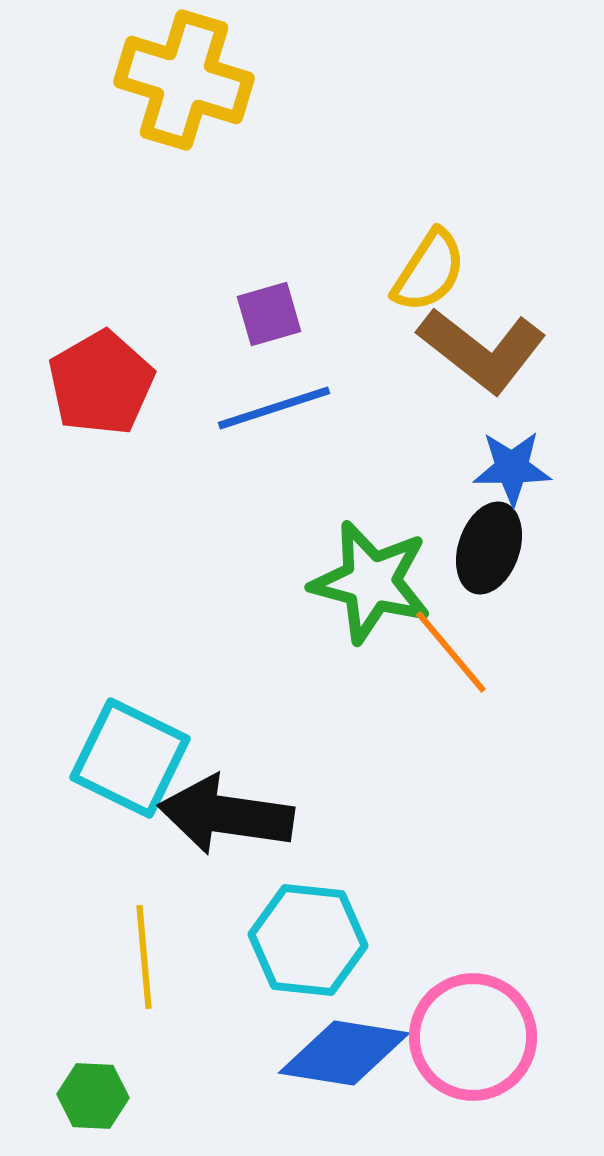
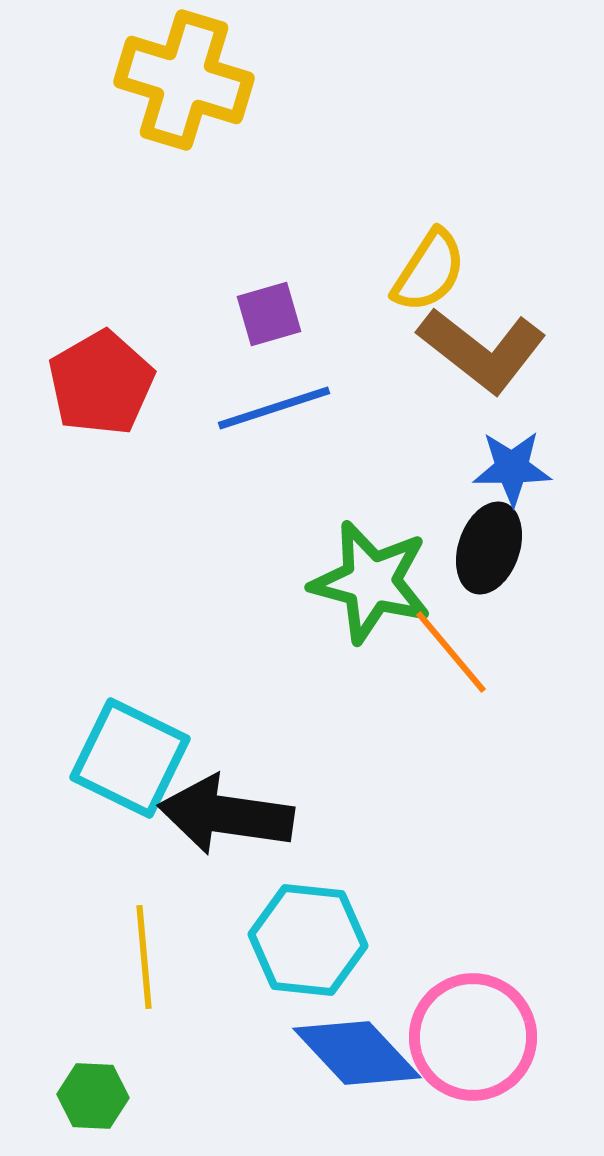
blue diamond: moved 13 px right; rotated 38 degrees clockwise
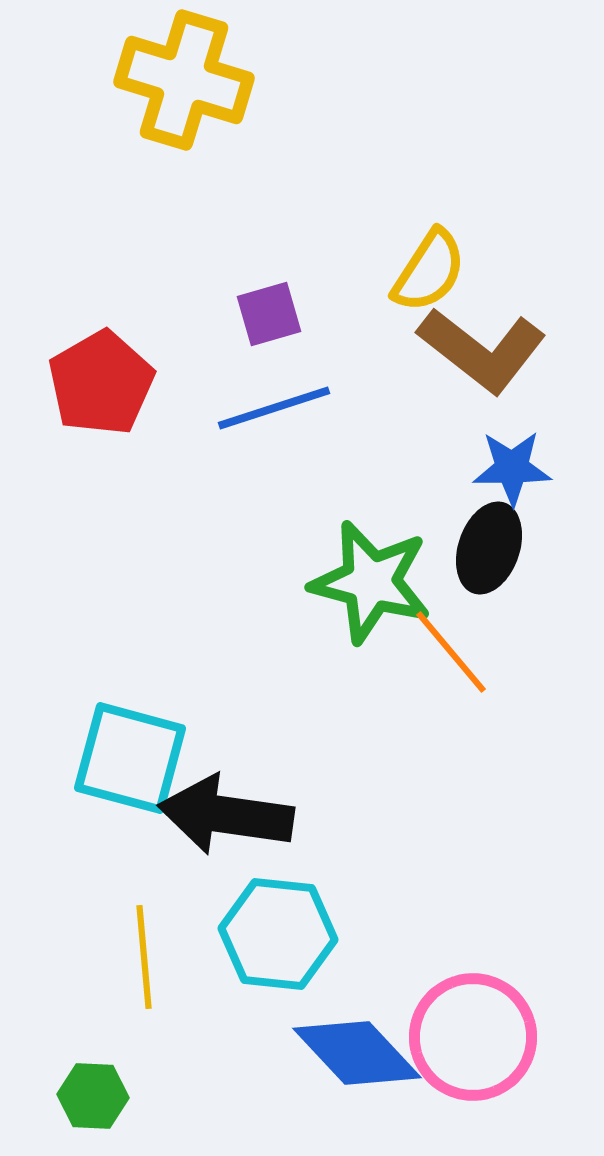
cyan square: rotated 11 degrees counterclockwise
cyan hexagon: moved 30 px left, 6 px up
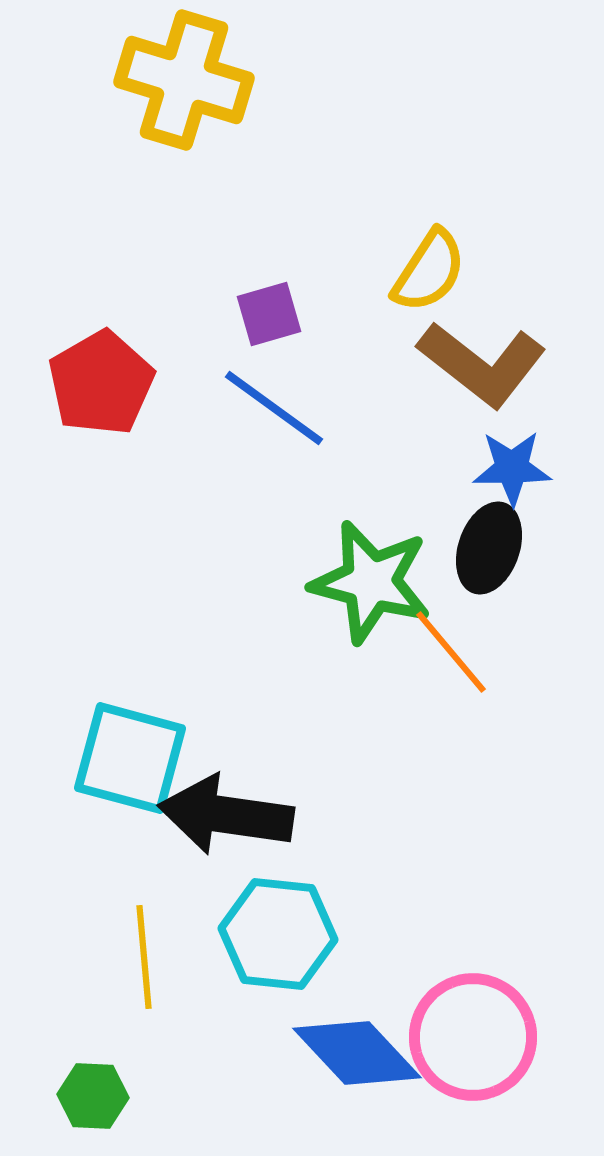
brown L-shape: moved 14 px down
blue line: rotated 54 degrees clockwise
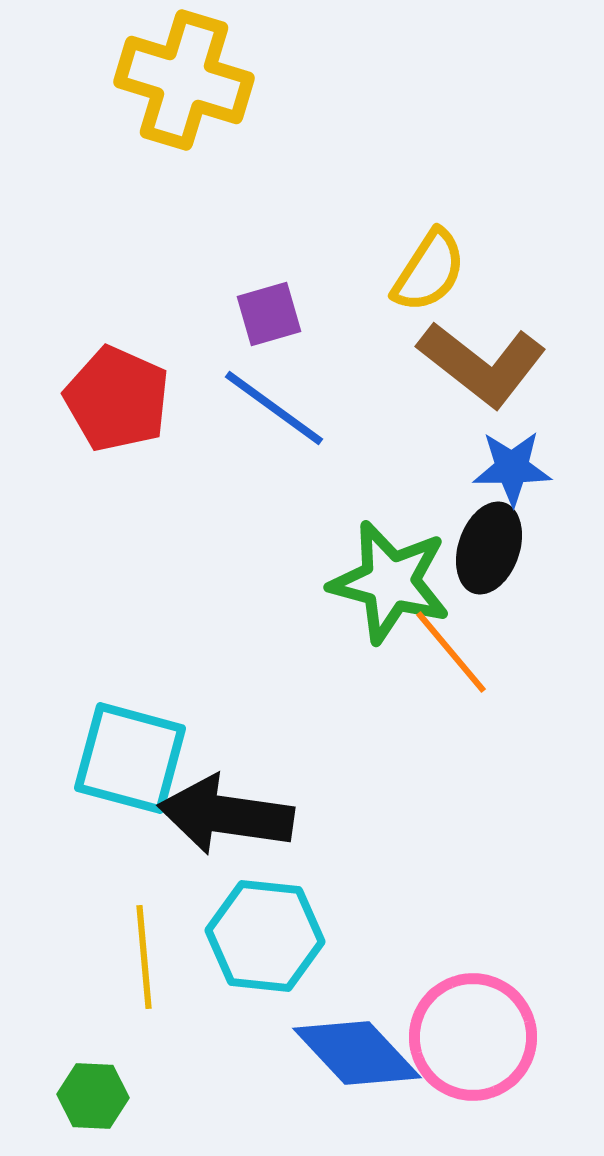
red pentagon: moved 16 px right, 16 px down; rotated 18 degrees counterclockwise
green star: moved 19 px right
cyan hexagon: moved 13 px left, 2 px down
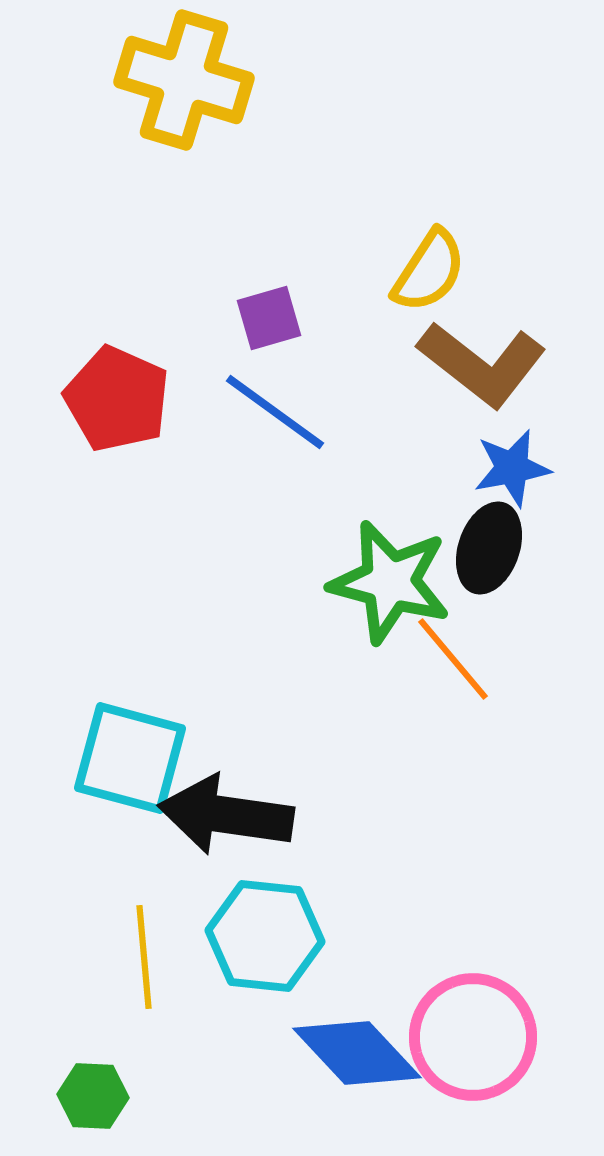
purple square: moved 4 px down
blue line: moved 1 px right, 4 px down
blue star: rotated 10 degrees counterclockwise
orange line: moved 2 px right, 7 px down
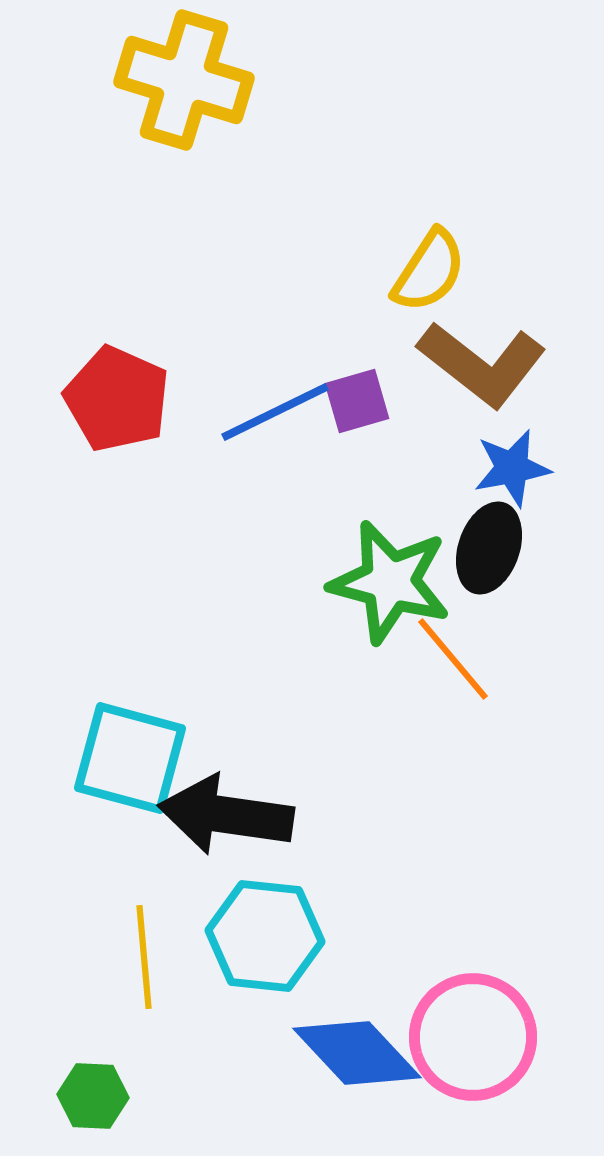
purple square: moved 88 px right, 83 px down
blue line: rotated 62 degrees counterclockwise
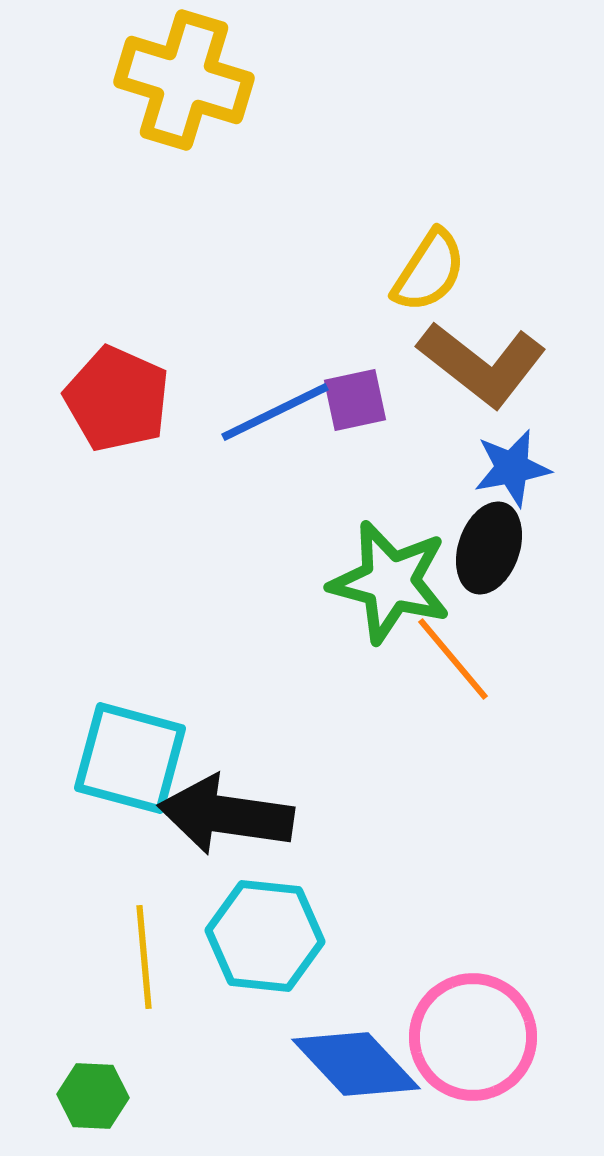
purple square: moved 2 px left, 1 px up; rotated 4 degrees clockwise
blue diamond: moved 1 px left, 11 px down
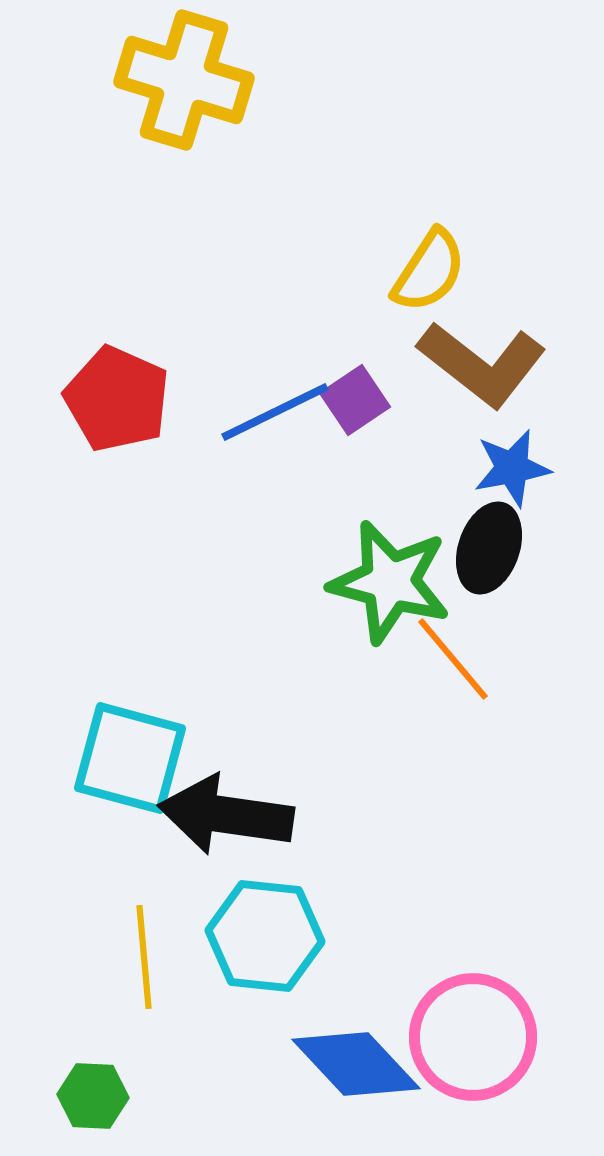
purple square: rotated 22 degrees counterclockwise
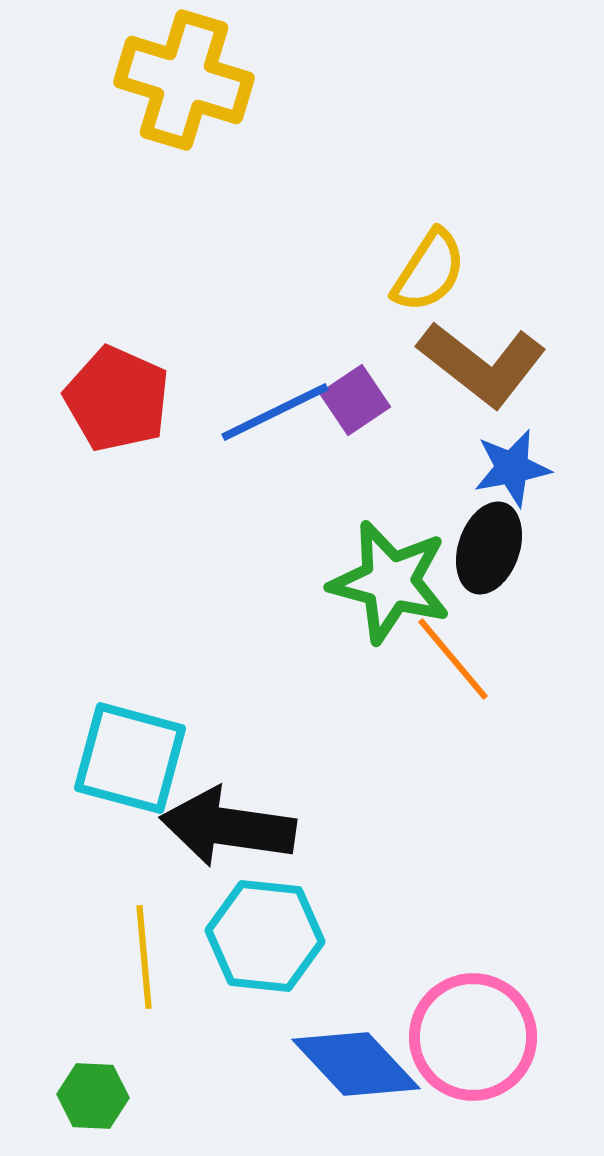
black arrow: moved 2 px right, 12 px down
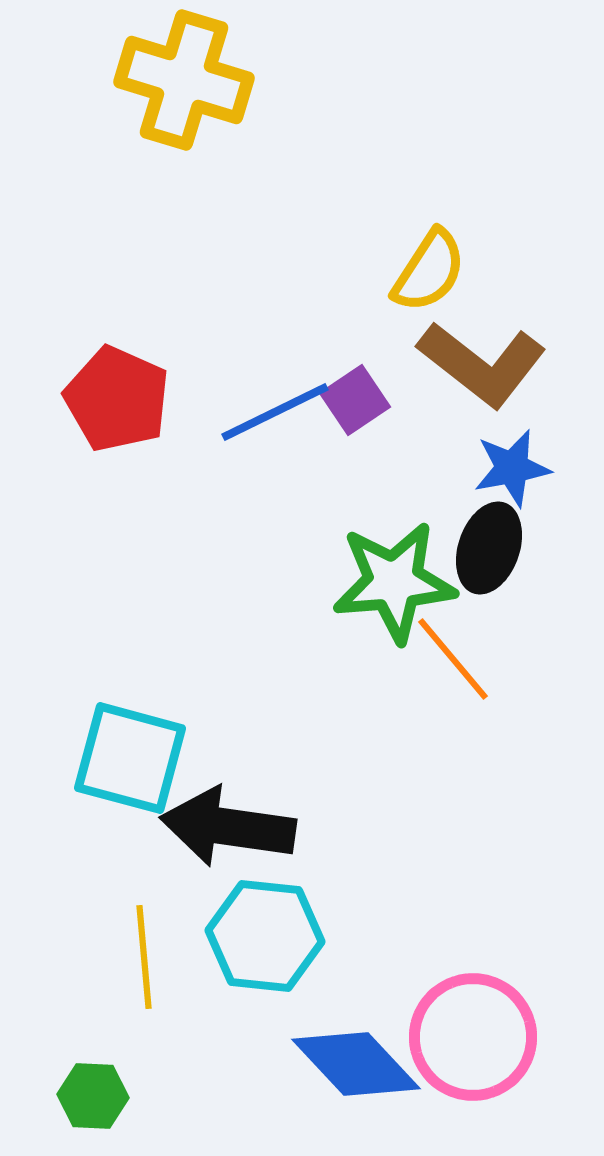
green star: moved 4 px right; rotated 20 degrees counterclockwise
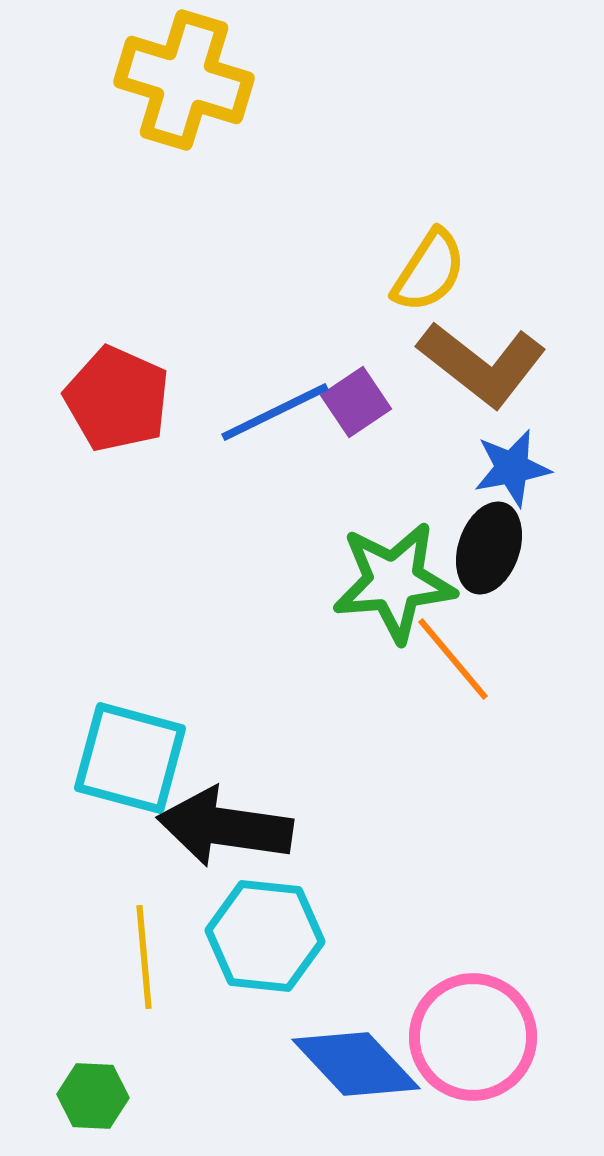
purple square: moved 1 px right, 2 px down
black arrow: moved 3 px left
